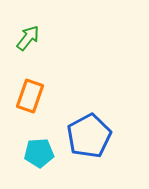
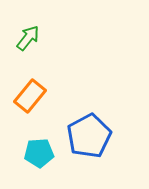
orange rectangle: rotated 20 degrees clockwise
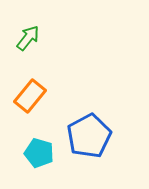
cyan pentagon: rotated 20 degrees clockwise
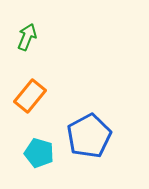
green arrow: moved 1 px left, 1 px up; rotated 16 degrees counterclockwise
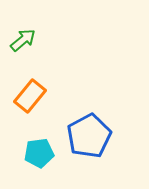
green arrow: moved 4 px left, 3 px down; rotated 28 degrees clockwise
cyan pentagon: rotated 24 degrees counterclockwise
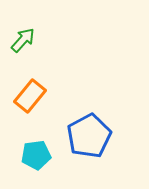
green arrow: rotated 8 degrees counterclockwise
cyan pentagon: moved 3 px left, 2 px down
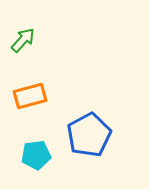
orange rectangle: rotated 36 degrees clockwise
blue pentagon: moved 1 px up
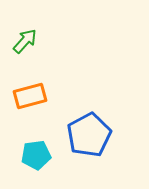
green arrow: moved 2 px right, 1 px down
